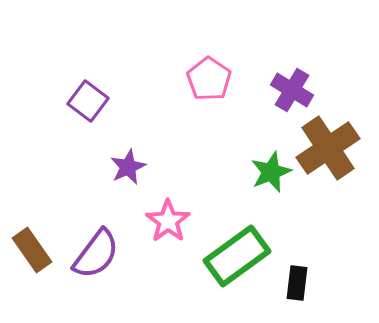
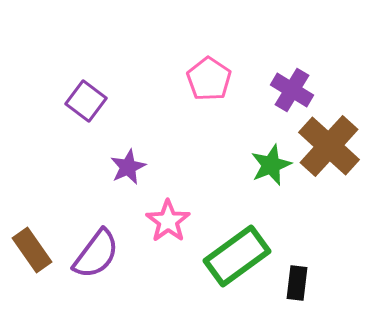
purple square: moved 2 px left
brown cross: moved 1 px right, 2 px up; rotated 14 degrees counterclockwise
green star: moved 7 px up
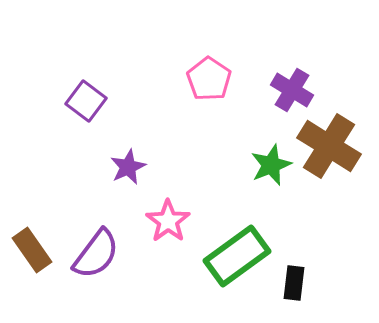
brown cross: rotated 10 degrees counterclockwise
black rectangle: moved 3 px left
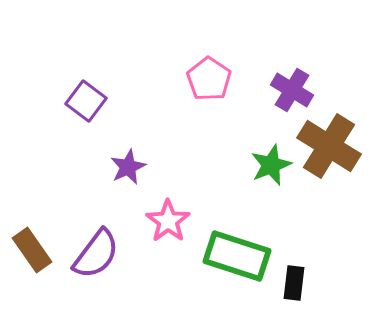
green rectangle: rotated 54 degrees clockwise
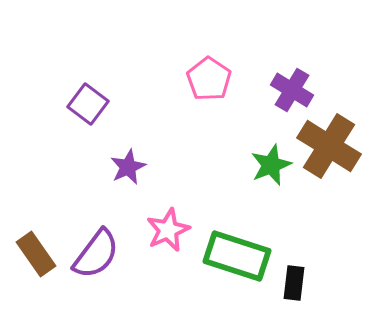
purple square: moved 2 px right, 3 px down
pink star: moved 9 px down; rotated 12 degrees clockwise
brown rectangle: moved 4 px right, 4 px down
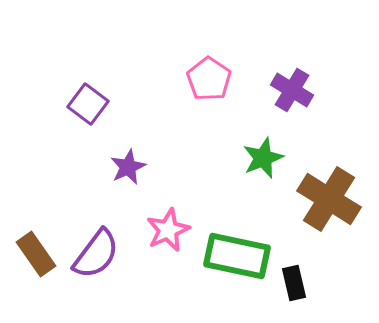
brown cross: moved 53 px down
green star: moved 8 px left, 7 px up
green rectangle: rotated 6 degrees counterclockwise
black rectangle: rotated 20 degrees counterclockwise
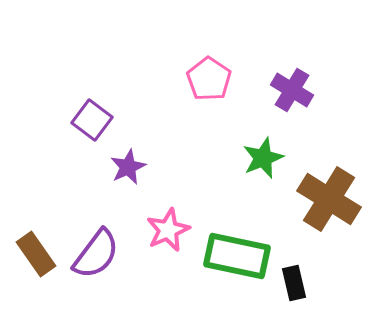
purple square: moved 4 px right, 16 px down
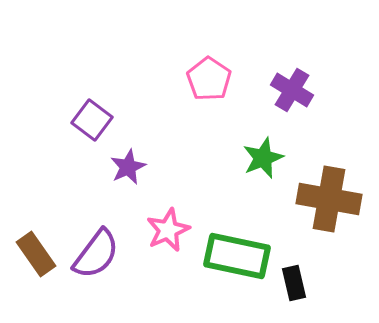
brown cross: rotated 22 degrees counterclockwise
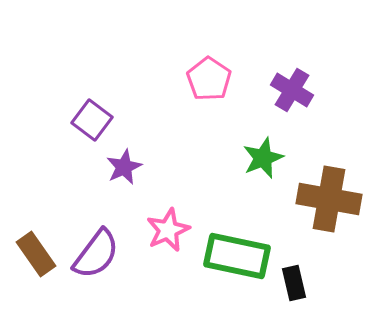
purple star: moved 4 px left
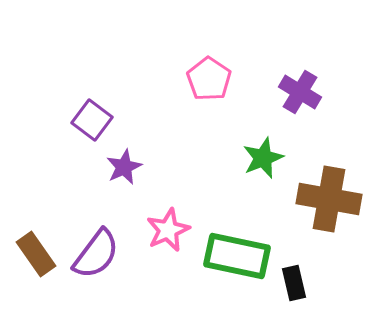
purple cross: moved 8 px right, 2 px down
